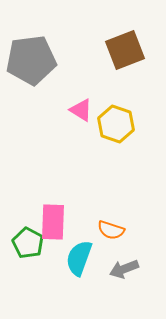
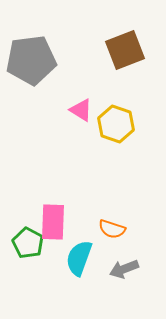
orange semicircle: moved 1 px right, 1 px up
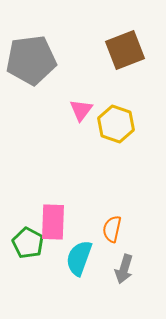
pink triangle: rotated 35 degrees clockwise
orange semicircle: rotated 84 degrees clockwise
gray arrow: rotated 52 degrees counterclockwise
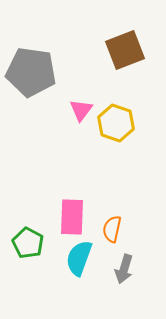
gray pentagon: moved 12 px down; rotated 15 degrees clockwise
yellow hexagon: moved 1 px up
pink rectangle: moved 19 px right, 5 px up
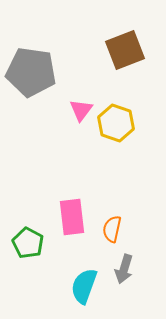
pink rectangle: rotated 9 degrees counterclockwise
cyan semicircle: moved 5 px right, 28 px down
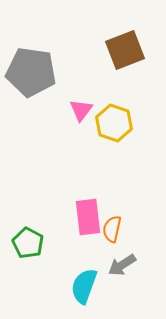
yellow hexagon: moved 2 px left
pink rectangle: moved 16 px right
gray arrow: moved 2 px left, 4 px up; rotated 40 degrees clockwise
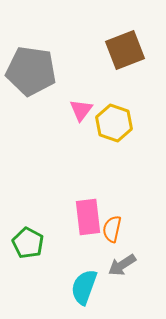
gray pentagon: moved 1 px up
cyan semicircle: moved 1 px down
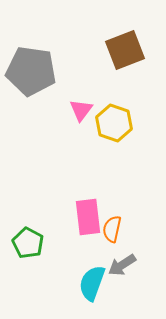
cyan semicircle: moved 8 px right, 4 px up
